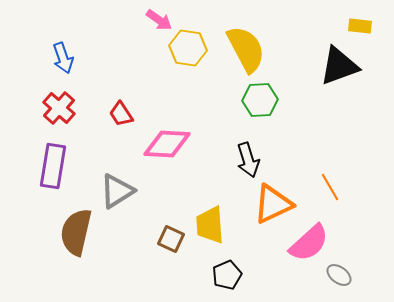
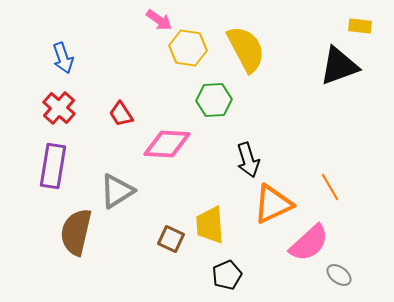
green hexagon: moved 46 px left
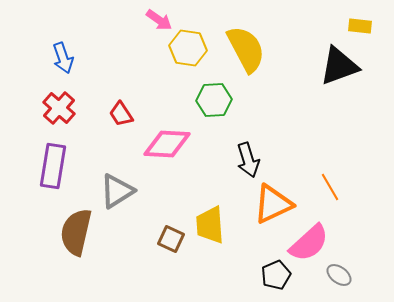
black pentagon: moved 49 px right
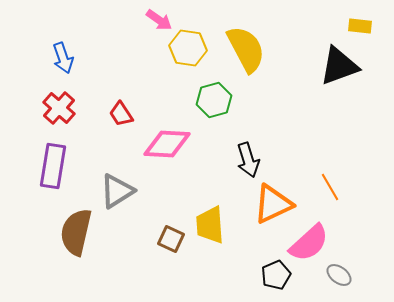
green hexagon: rotated 12 degrees counterclockwise
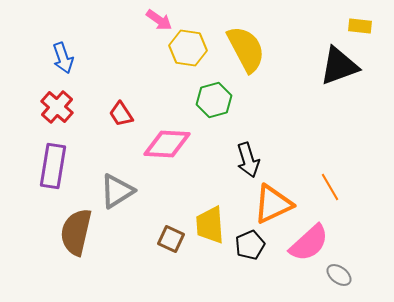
red cross: moved 2 px left, 1 px up
black pentagon: moved 26 px left, 30 px up
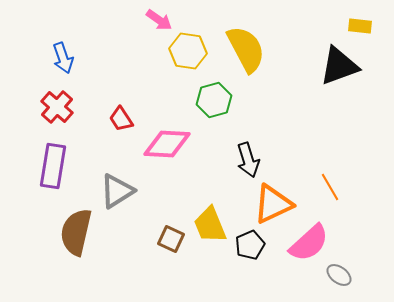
yellow hexagon: moved 3 px down
red trapezoid: moved 5 px down
yellow trapezoid: rotated 18 degrees counterclockwise
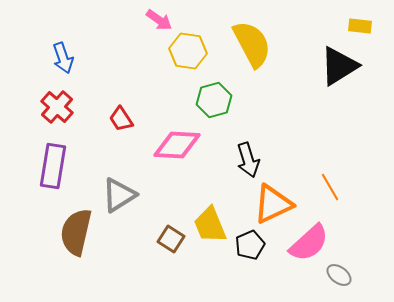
yellow semicircle: moved 6 px right, 5 px up
black triangle: rotated 12 degrees counterclockwise
pink diamond: moved 10 px right, 1 px down
gray triangle: moved 2 px right, 4 px down
brown square: rotated 8 degrees clockwise
